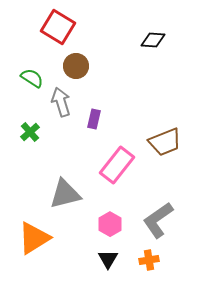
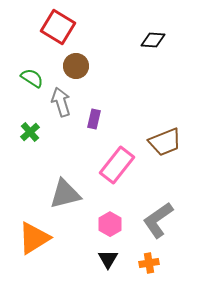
orange cross: moved 3 px down
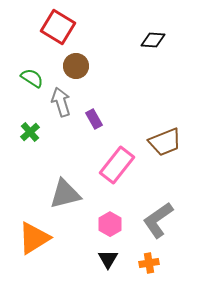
purple rectangle: rotated 42 degrees counterclockwise
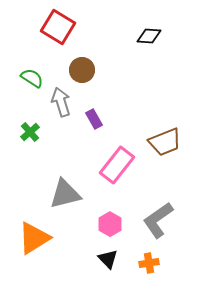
black diamond: moved 4 px left, 4 px up
brown circle: moved 6 px right, 4 px down
black triangle: rotated 15 degrees counterclockwise
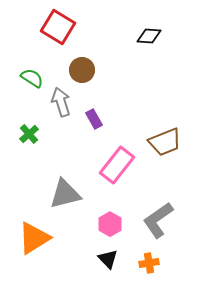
green cross: moved 1 px left, 2 px down
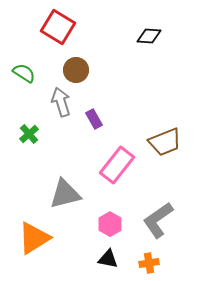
brown circle: moved 6 px left
green semicircle: moved 8 px left, 5 px up
black triangle: rotated 35 degrees counterclockwise
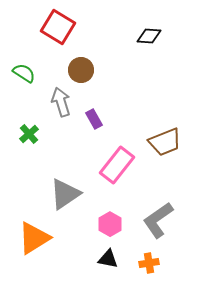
brown circle: moved 5 px right
gray triangle: rotated 20 degrees counterclockwise
